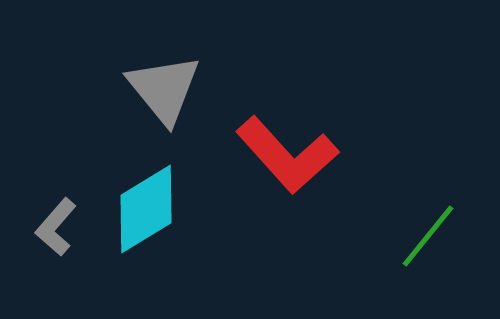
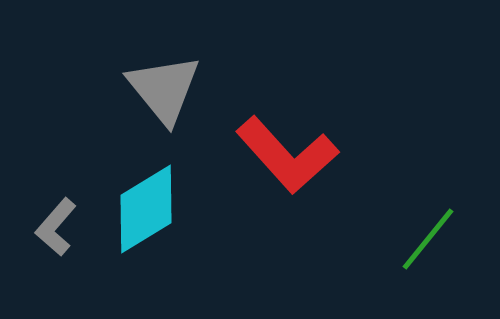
green line: moved 3 px down
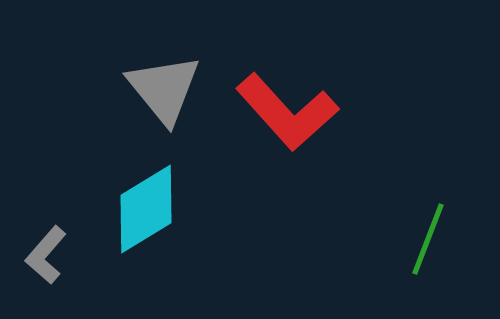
red L-shape: moved 43 px up
gray L-shape: moved 10 px left, 28 px down
green line: rotated 18 degrees counterclockwise
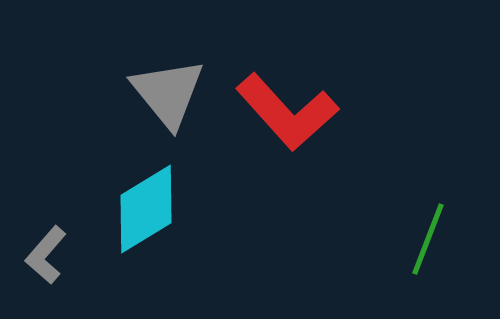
gray triangle: moved 4 px right, 4 px down
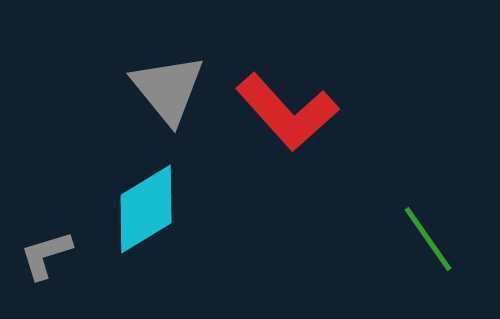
gray triangle: moved 4 px up
green line: rotated 56 degrees counterclockwise
gray L-shape: rotated 32 degrees clockwise
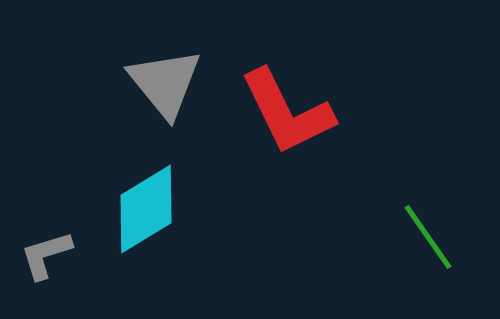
gray triangle: moved 3 px left, 6 px up
red L-shape: rotated 16 degrees clockwise
green line: moved 2 px up
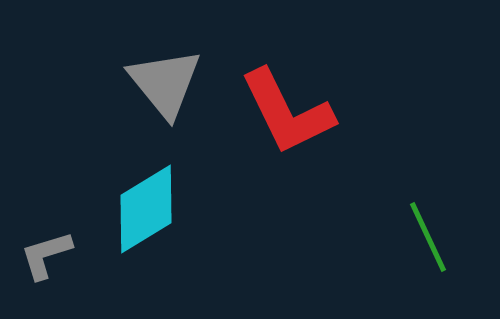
green line: rotated 10 degrees clockwise
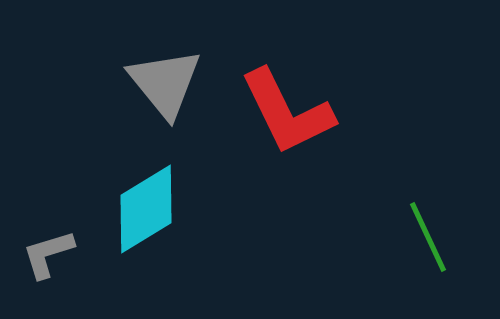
gray L-shape: moved 2 px right, 1 px up
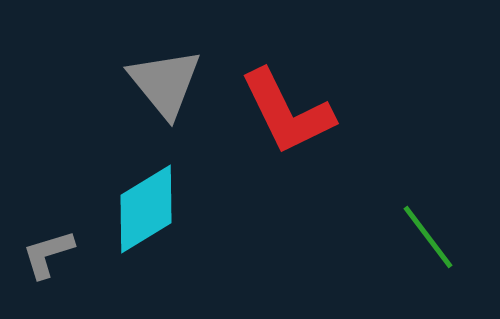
green line: rotated 12 degrees counterclockwise
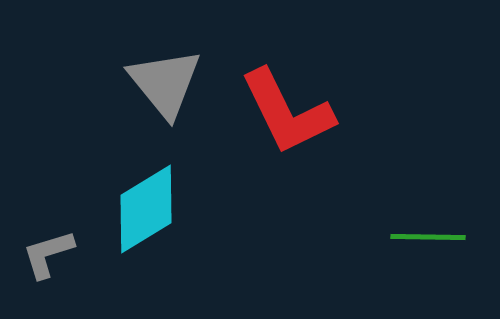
green line: rotated 52 degrees counterclockwise
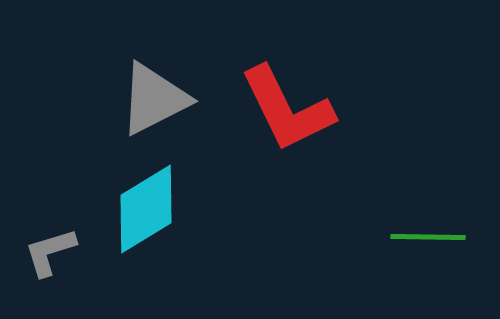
gray triangle: moved 11 px left, 16 px down; rotated 42 degrees clockwise
red L-shape: moved 3 px up
gray L-shape: moved 2 px right, 2 px up
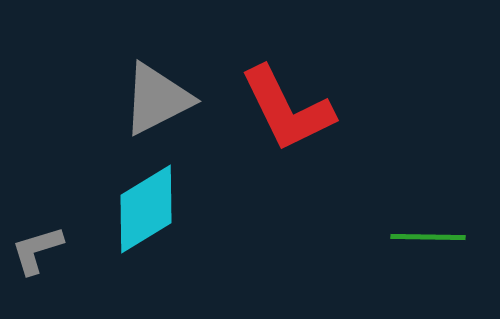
gray triangle: moved 3 px right
gray L-shape: moved 13 px left, 2 px up
